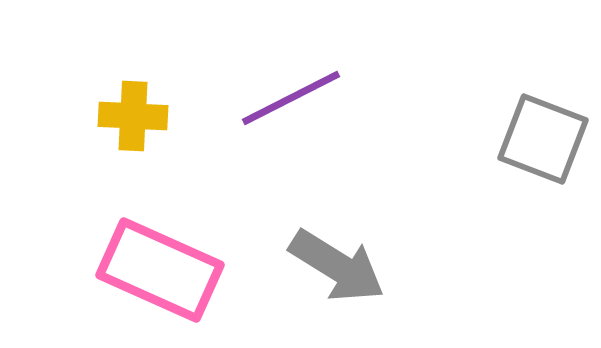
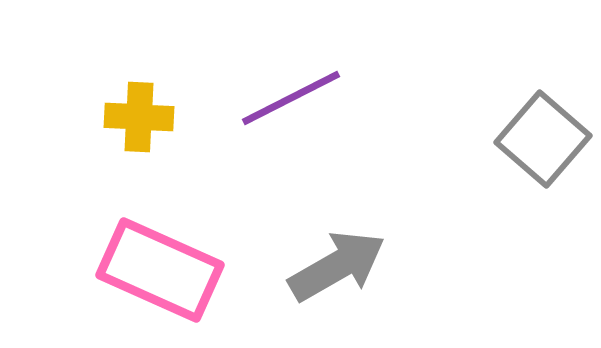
yellow cross: moved 6 px right, 1 px down
gray square: rotated 20 degrees clockwise
gray arrow: rotated 62 degrees counterclockwise
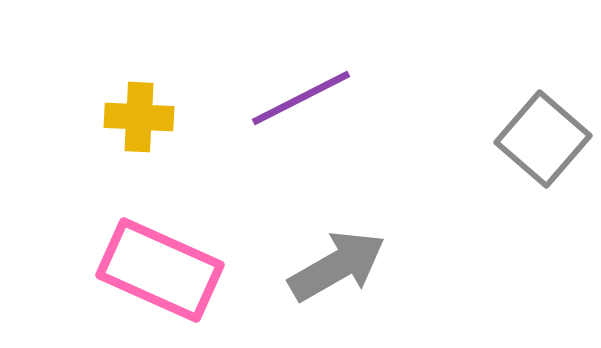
purple line: moved 10 px right
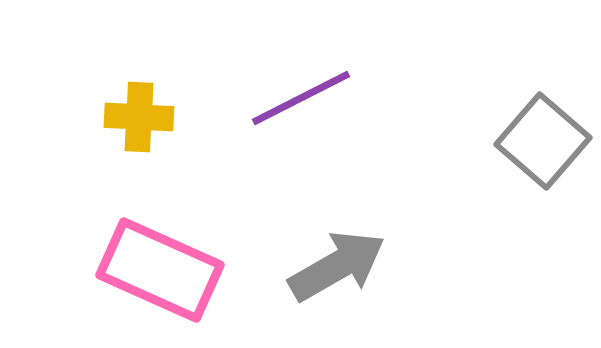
gray square: moved 2 px down
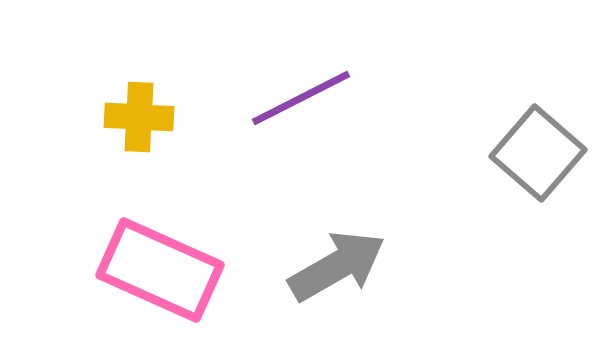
gray square: moved 5 px left, 12 px down
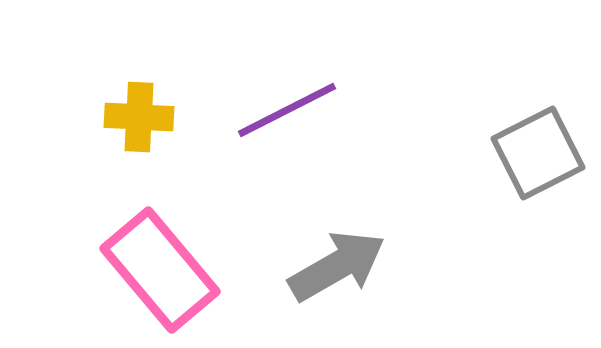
purple line: moved 14 px left, 12 px down
gray square: rotated 22 degrees clockwise
pink rectangle: rotated 26 degrees clockwise
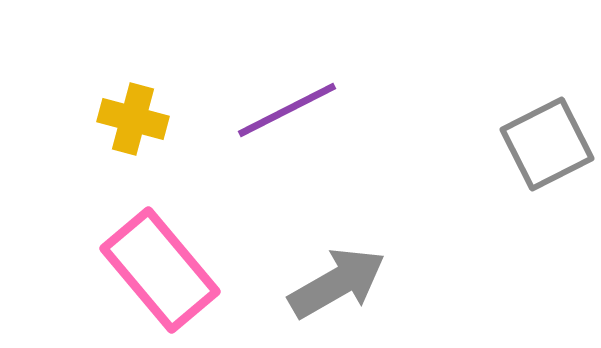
yellow cross: moved 6 px left, 2 px down; rotated 12 degrees clockwise
gray square: moved 9 px right, 9 px up
gray arrow: moved 17 px down
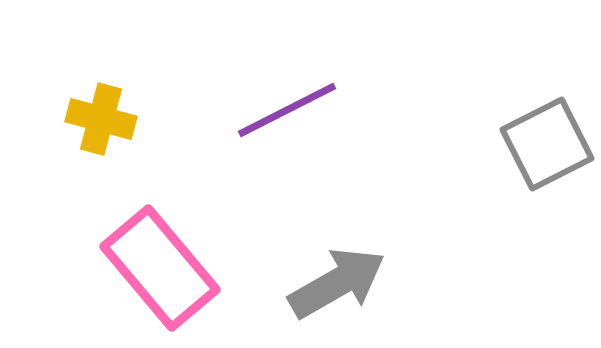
yellow cross: moved 32 px left
pink rectangle: moved 2 px up
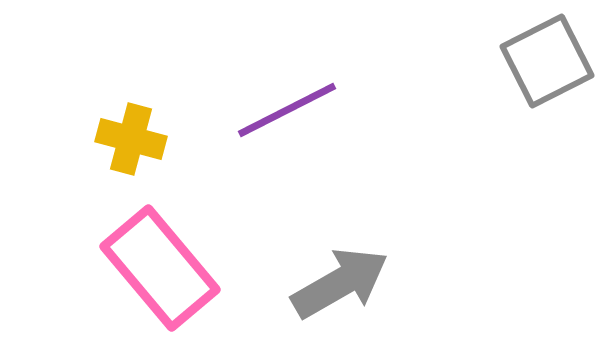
yellow cross: moved 30 px right, 20 px down
gray square: moved 83 px up
gray arrow: moved 3 px right
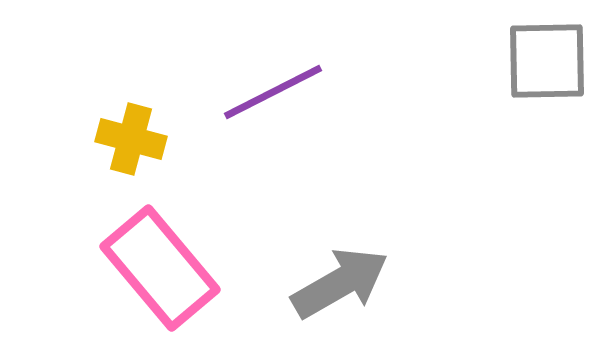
gray square: rotated 26 degrees clockwise
purple line: moved 14 px left, 18 px up
